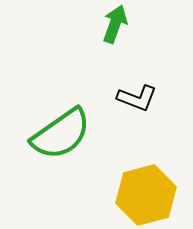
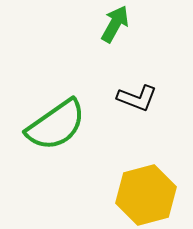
green arrow: rotated 9 degrees clockwise
green semicircle: moved 5 px left, 9 px up
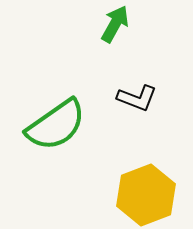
yellow hexagon: rotated 6 degrees counterclockwise
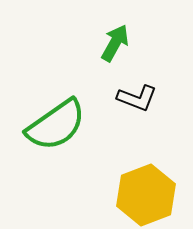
green arrow: moved 19 px down
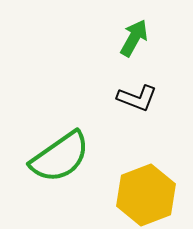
green arrow: moved 19 px right, 5 px up
green semicircle: moved 4 px right, 32 px down
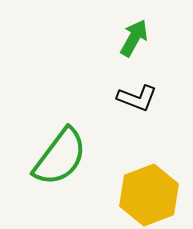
green semicircle: rotated 18 degrees counterclockwise
yellow hexagon: moved 3 px right
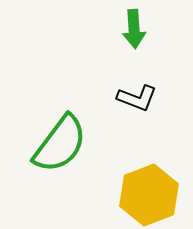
green arrow: moved 9 px up; rotated 147 degrees clockwise
green semicircle: moved 13 px up
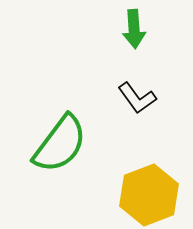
black L-shape: rotated 33 degrees clockwise
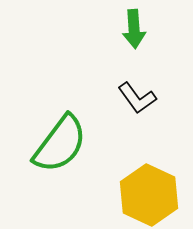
yellow hexagon: rotated 14 degrees counterclockwise
